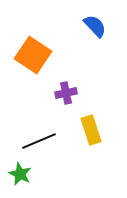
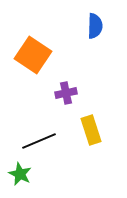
blue semicircle: rotated 45 degrees clockwise
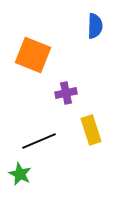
orange square: rotated 12 degrees counterclockwise
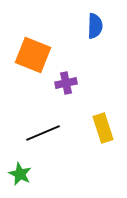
purple cross: moved 10 px up
yellow rectangle: moved 12 px right, 2 px up
black line: moved 4 px right, 8 px up
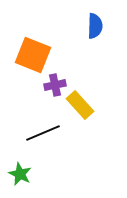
purple cross: moved 11 px left, 2 px down
yellow rectangle: moved 23 px left, 23 px up; rotated 24 degrees counterclockwise
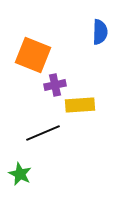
blue semicircle: moved 5 px right, 6 px down
yellow rectangle: rotated 52 degrees counterclockwise
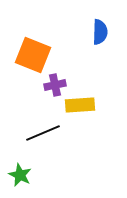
green star: moved 1 px down
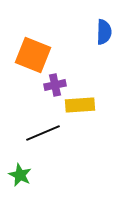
blue semicircle: moved 4 px right
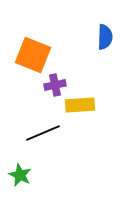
blue semicircle: moved 1 px right, 5 px down
